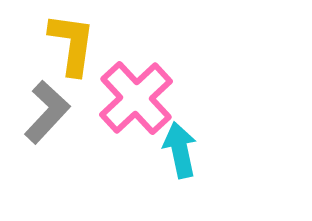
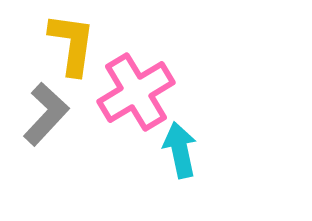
pink cross: moved 6 px up; rotated 12 degrees clockwise
gray L-shape: moved 1 px left, 2 px down
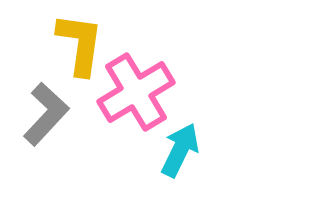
yellow L-shape: moved 8 px right
cyan arrow: rotated 38 degrees clockwise
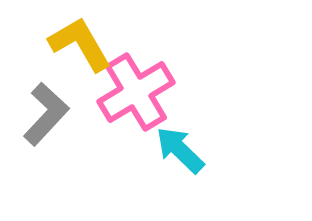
yellow L-shape: rotated 38 degrees counterclockwise
cyan arrow: rotated 72 degrees counterclockwise
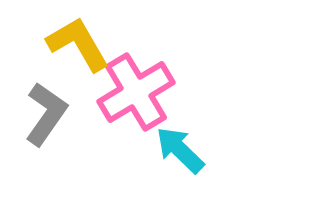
yellow L-shape: moved 2 px left
gray L-shape: rotated 8 degrees counterclockwise
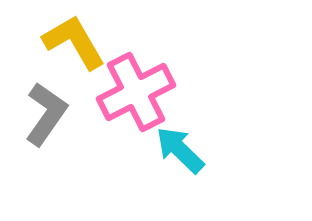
yellow L-shape: moved 4 px left, 2 px up
pink cross: rotated 4 degrees clockwise
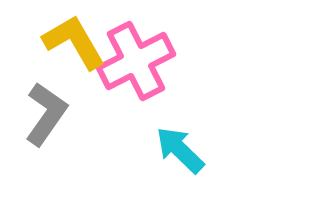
pink cross: moved 31 px up
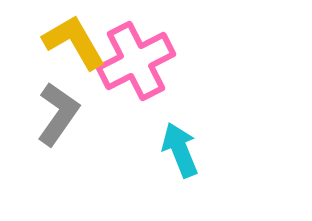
gray L-shape: moved 12 px right
cyan arrow: rotated 24 degrees clockwise
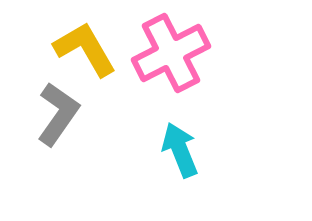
yellow L-shape: moved 11 px right, 7 px down
pink cross: moved 35 px right, 8 px up
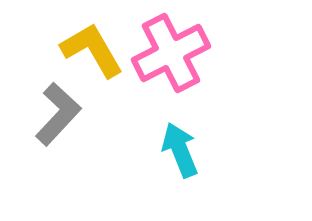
yellow L-shape: moved 7 px right, 1 px down
gray L-shape: rotated 8 degrees clockwise
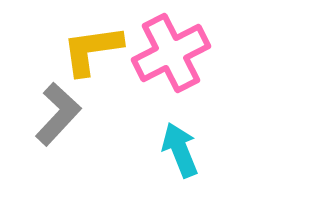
yellow L-shape: rotated 68 degrees counterclockwise
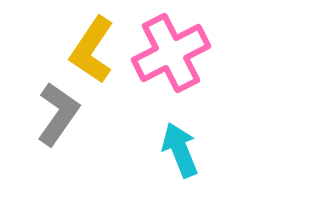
yellow L-shape: rotated 48 degrees counterclockwise
gray L-shape: rotated 8 degrees counterclockwise
